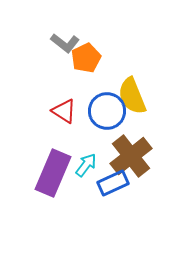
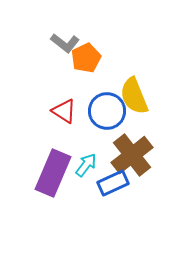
yellow semicircle: moved 2 px right
brown cross: moved 1 px right, 1 px up
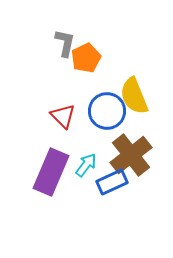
gray L-shape: rotated 116 degrees counterclockwise
red triangle: moved 1 px left, 5 px down; rotated 12 degrees clockwise
brown cross: moved 1 px left
purple rectangle: moved 2 px left, 1 px up
blue rectangle: moved 1 px left, 1 px up
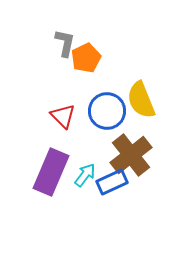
yellow semicircle: moved 7 px right, 4 px down
cyan arrow: moved 1 px left, 10 px down
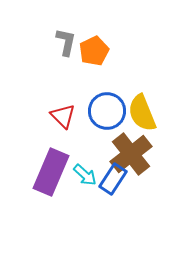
gray L-shape: moved 1 px right, 1 px up
orange pentagon: moved 8 px right, 7 px up
yellow semicircle: moved 1 px right, 13 px down
brown cross: moved 1 px up
cyan arrow: rotated 95 degrees clockwise
blue rectangle: moved 1 px right, 3 px up; rotated 32 degrees counterclockwise
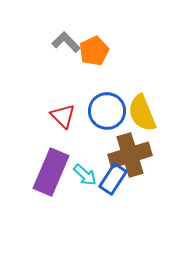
gray L-shape: rotated 56 degrees counterclockwise
brown cross: moved 1 px left, 1 px down; rotated 21 degrees clockwise
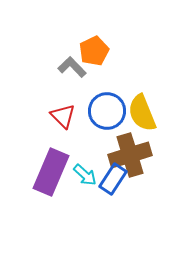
gray L-shape: moved 6 px right, 25 px down
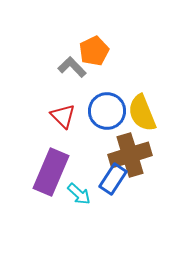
cyan arrow: moved 6 px left, 19 px down
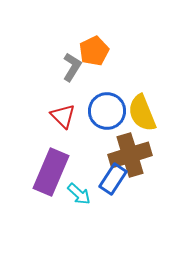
gray L-shape: rotated 76 degrees clockwise
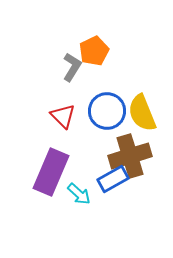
brown cross: moved 1 px down
blue rectangle: rotated 28 degrees clockwise
